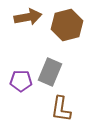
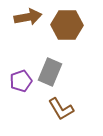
brown hexagon: rotated 16 degrees clockwise
purple pentagon: rotated 20 degrees counterclockwise
brown L-shape: rotated 40 degrees counterclockwise
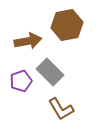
brown arrow: moved 24 px down
brown hexagon: rotated 12 degrees counterclockwise
gray rectangle: rotated 68 degrees counterclockwise
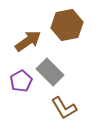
brown arrow: rotated 24 degrees counterclockwise
purple pentagon: rotated 10 degrees counterclockwise
brown L-shape: moved 3 px right, 1 px up
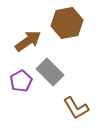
brown hexagon: moved 2 px up
brown L-shape: moved 12 px right
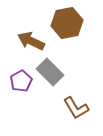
brown arrow: moved 3 px right; rotated 120 degrees counterclockwise
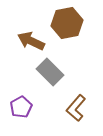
purple pentagon: moved 26 px down
brown L-shape: rotated 72 degrees clockwise
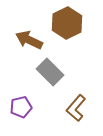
brown hexagon: rotated 16 degrees counterclockwise
brown arrow: moved 2 px left, 1 px up
purple pentagon: rotated 15 degrees clockwise
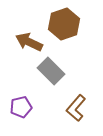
brown hexagon: moved 3 px left, 1 px down; rotated 8 degrees clockwise
brown arrow: moved 2 px down
gray rectangle: moved 1 px right, 1 px up
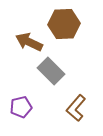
brown hexagon: rotated 16 degrees clockwise
